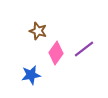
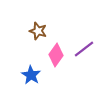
pink diamond: moved 2 px down
blue star: rotated 30 degrees counterclockwise
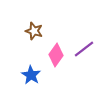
brown star: moved 4 px left
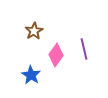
brown star: rotated 24 degrees clockwise
purple line: rotated 65 degrees counterclockwise
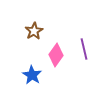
blue star: moved 1 px right
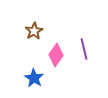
blue star: moved 2 px right, 3 px down
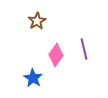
brown star: moved 3 px right, 10 px up
blue star: moved 1 px left
